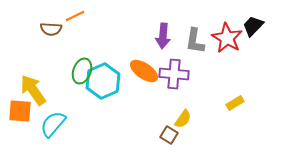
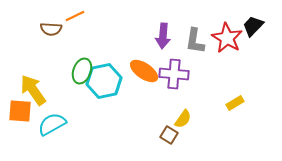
cyan hexagon: moved 1 px right; rotated 12 degrees clockwise
cyan semicircle: moved 1 px left; rotated 20 degrees clockwise
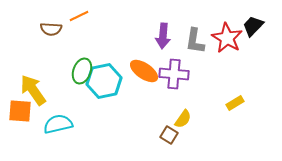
orange line: moved 4 px right
cyan semicircle: moved 6 px right; rotated 16 degrees clockwise
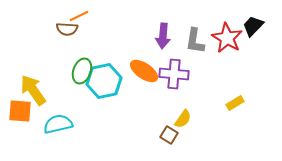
brown semicircle: moved 16 px right
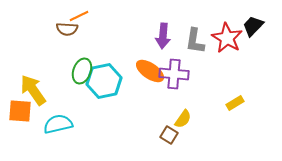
orange ellipse: moved 6 px right
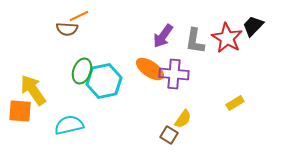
purple arrow: rotated 30 degrees clockwise
orange ellipse: moved 2 px up
cyan semicircle: moved 11 px right, 1 px down
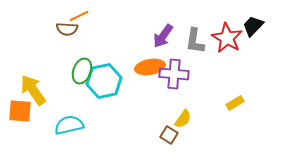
orange ellipse: moved 2 px up; rotated 44 degrees counterclockwise
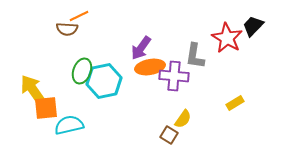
purple arrow: moved 22 px left, 12 px down
gray L-shape: moved 15 px down
purple cross: moved 2 px down
orange square: moved 26 px right, 3 px up; rotated 10 degrees counterclockwise
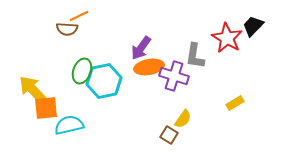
orange ellipse: moved 1 px left
purple cross: rotated 12 degrees clockwise
yellow arrow: rotated 8 degrees counterclockwise
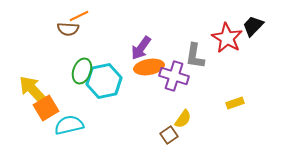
brown semicircle: moved 1 px right
yellow rectangle: rotated 12 degrees clockwise
orange square: rotated 25 degrees counterclockwise
brown square: rotated 24 degrees clockwise
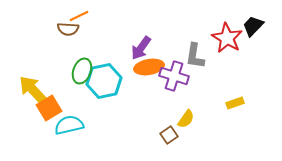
orange square: moved 3 px right
yellow semicircle: moved 3 px right
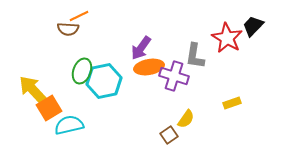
yellow rectangle: moved 3 px left
